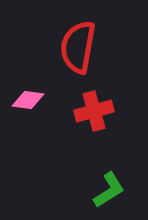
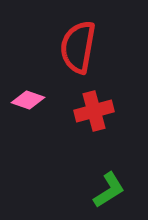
pink diamond: rotated 12 degrees clockwise
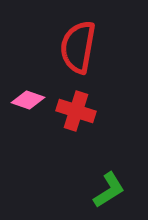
red cross: moved 18 px left; rotated 33 degrees clockwise
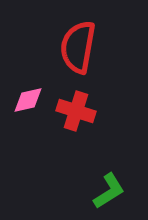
pink diamond: rotated 32 degrees counterclockwise
green L-shape: moved 1 px down
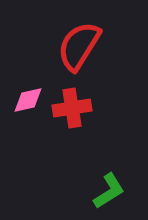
red semicircle: moved 1 px right, 1 px up; rotated 22 degrees clockwise
red cross: moved 4 px left, 3 px up; rotated 27 degrees counterclockwise
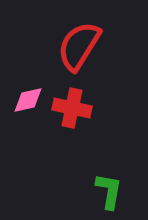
red cross: rotated 21 degrees clockwise
green L-shape: rotated 48 degrees counterclockwise
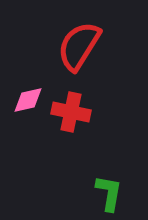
red cross: moved 1 px left, 4 px down
green L-shape: moved 2 px down
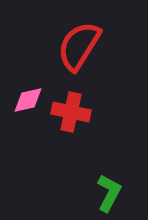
green L-shape: rotated 18 degrees clockwise
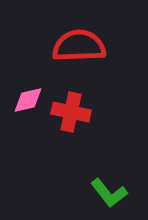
red semicircle: rotated 56 degrees clockwise
green L-shape: rotated 114 degrees clockwise
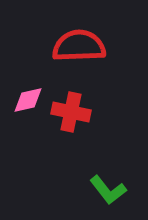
green L-shape: moved 1 px left, 3 px up
